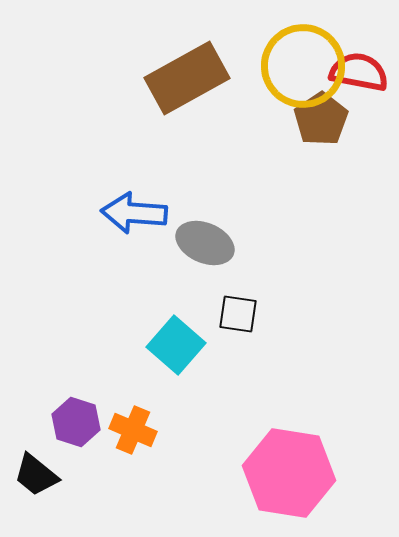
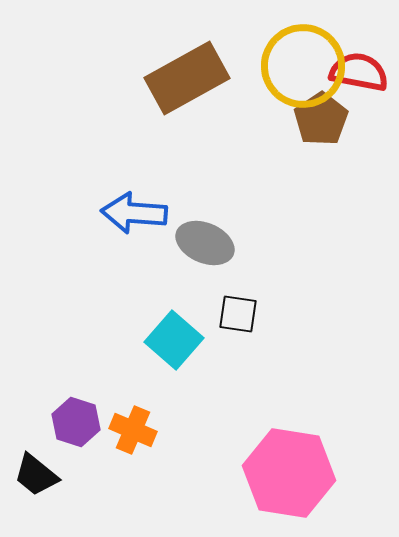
cyan square: moved 2 px left, 5 px up
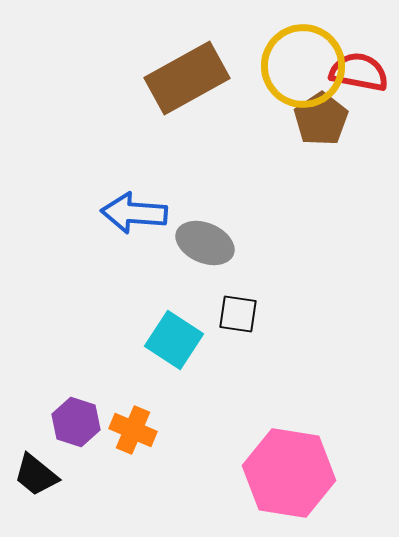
cyan square: rotated 8 degrees counterclockwise
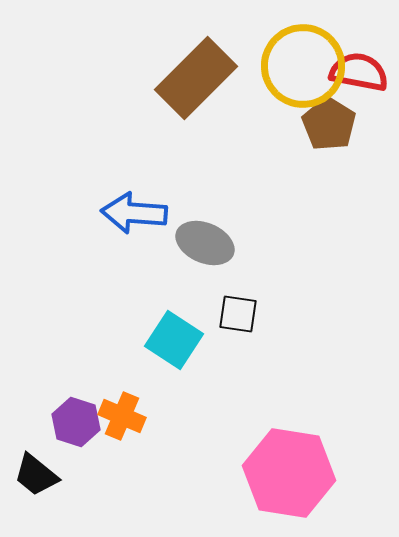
brown rectangle: moved 9 px right; rotated 16 degrees counterclockwise
brown pentagon: moved 8 px right, 5 px down; rotated 6 degrees counterclockwise
orange cross: moved 11 px left, 14 px up
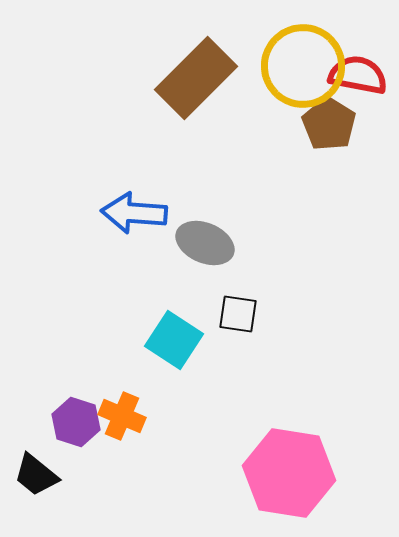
red semicircle: moved 1 px left, 3 px down
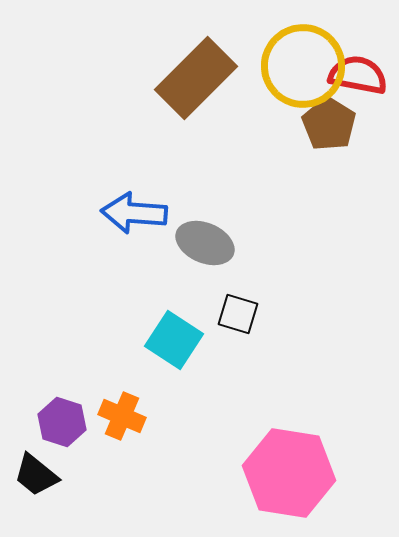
black square: rotated 9 degrees clockwise
purple hexagon: moved 14 px left
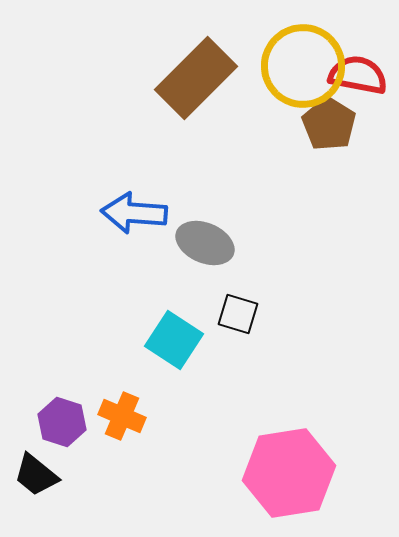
pink hexagon: rotated 18 degrees counterclockwise
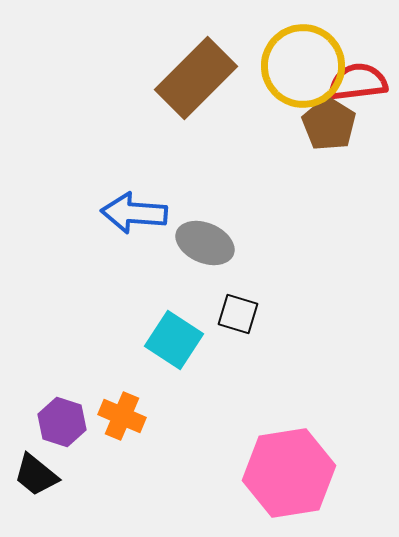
red semicircle: moved 7 px down; rotated 18 degrees counterclockwise
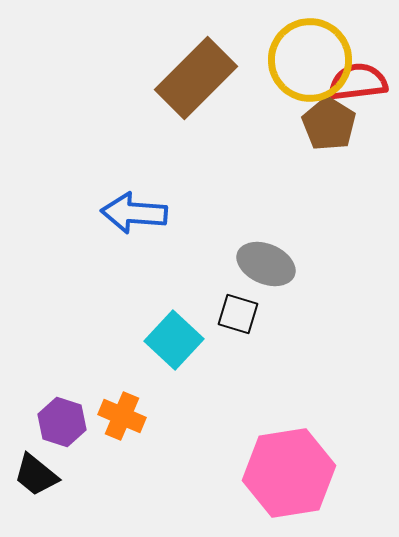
yellow circle: moved 7 px right, 6 px up
gray ellipse: moved 61 px right, 21 px down
cyan square: rotated 10 degrees clockwise
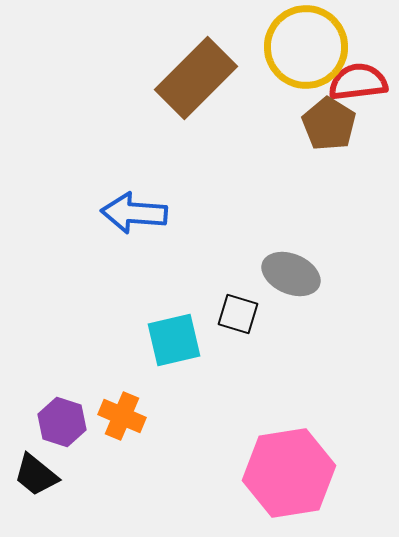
yellow circle: moved 4 px left, 13 px up
gray ellipse: moved 25 px right, 10 px down
cyan square: rotated 34 degrees clockwise
